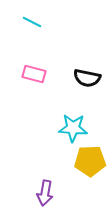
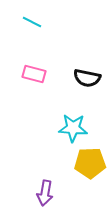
yellow pentagon: moved 2 px down
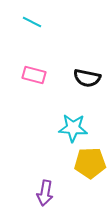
pink rectangle: moved 1 px down
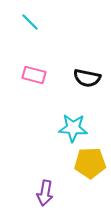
cyan line: moved 2 px left; rotated 18 degrees clockwise
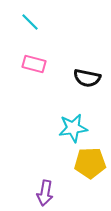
pink rectangle: moved 11 px up
cyan star: rotated 12 degrees counterclockwise
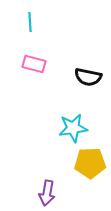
cyan line: rotated 42 degrees clockwise
black semicircle: moved 1 px right, 1 px up
purple arrow: moved 2 px right
